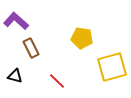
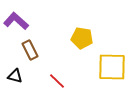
brown rectangle: moved 1 px left, 2 px down
yellow square: rotated 16 degrees clockwise
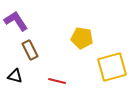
purple L-shape: rotated 15 degrees clockwise
yellow square: rotated 16 degrees counterclockwise
red line: rotated 30 degrees counterclockwise
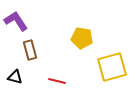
brown rectangle: rotated 12 degrees clockwise
black triangle: moved 1 px down
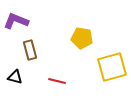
purple L-shape: rotated 35 degrees counterclockwise
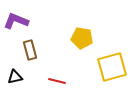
black triangle: rotated 28 degrees counterclockwise
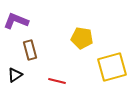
black triangle: moved 2 px up; rotated 21 degrees counterclockwise
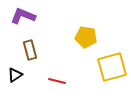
purple L-shape: moved 7 px right, 5 px up
yellow pentagon: moved 4 px right, 1 px up
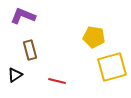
yellow pentagon: moved 8 px right
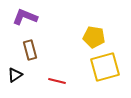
purple L-shape: moved 2 px right, 1 px down
yellow square: moved 7 px left
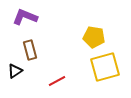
black triangle: moved 4 px up
red line: rotated 42 degrees counterclockwise
